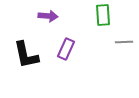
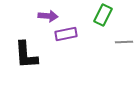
green rectangle: rotated 30 degrees clockwise
purple rectangle: moved 15 px up; rotated 55 degrees clockwise
black L-shape: rotated 8 degrees clockwise
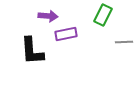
black L-shape: moved 6 px right, 4 px up
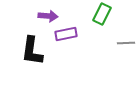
green rectangle: moved 1 px left, 1 px up
gray line: moved 2 px right, 1 px down
black L-shape: rotated 12 degrees clockwise
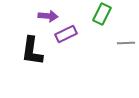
purple rectangle: rotated 15 degrees counterclockwise
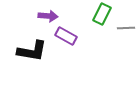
purple rectangle: moved 2 px down; rotated 55 degrees clockwise
gray line: moved 15 px up
black L-shape: rotated 88 degrees counterclockwise
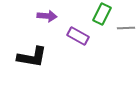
purple arrow: moved 1 px left
purple rectangle: moved 12 px right
black L-shape: moved 6 px down
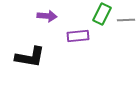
gray line: moved 8 px up
purple rectangle: rotated 35 degrees counterclockwise
black L-shape: moved 2 px left
